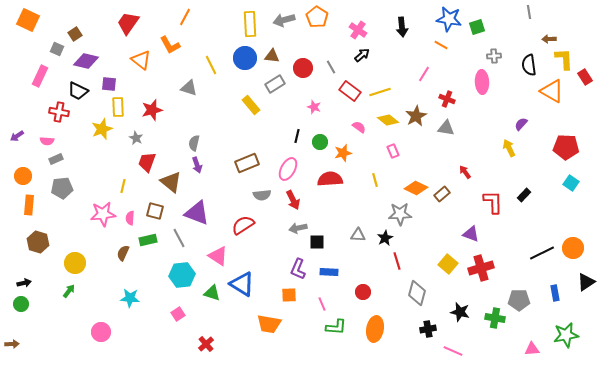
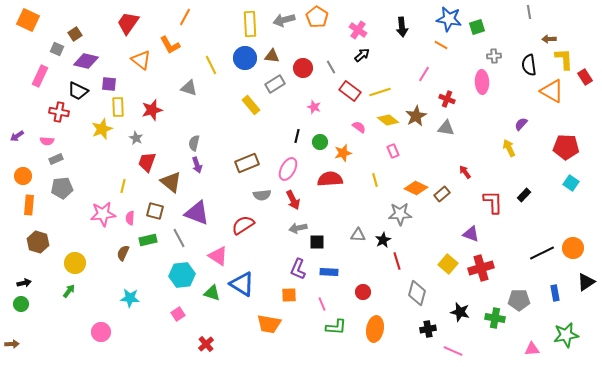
black star at (385, 238): moved 2 px left, 2 px down
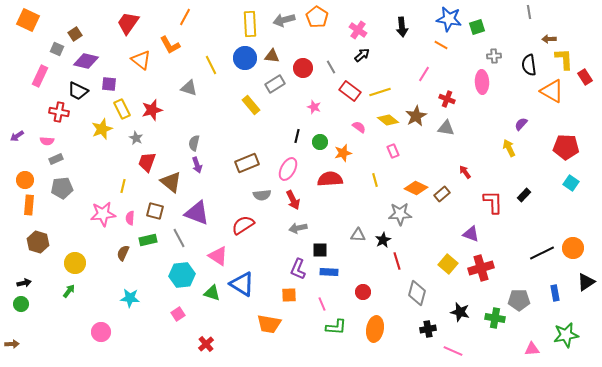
yellow rectangle at (118, 107): moved 4 px right, 2 px down; rotated 24 degrees counterclockwise
orange circle at (23, 176): moved 2 px right, 4 px down
black square at (317, 242): moved 3 px right, 8 px down
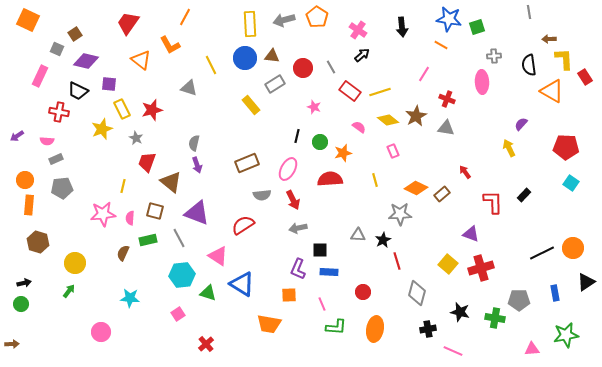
green triangle at (212, 293): moved 4 px left
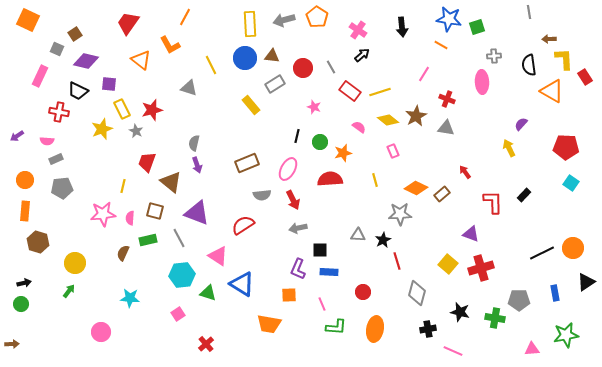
gray star at (136, 138): moved 7 px up
orange rectangle at (29, 205): moved 4 px left, 6 px down
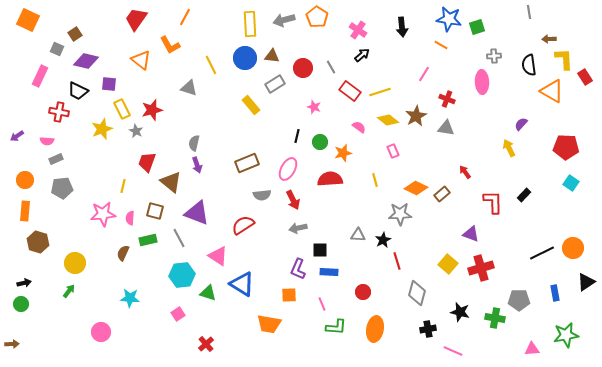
red trapezoid at (128, 23): moved 8 px right, 4 px up
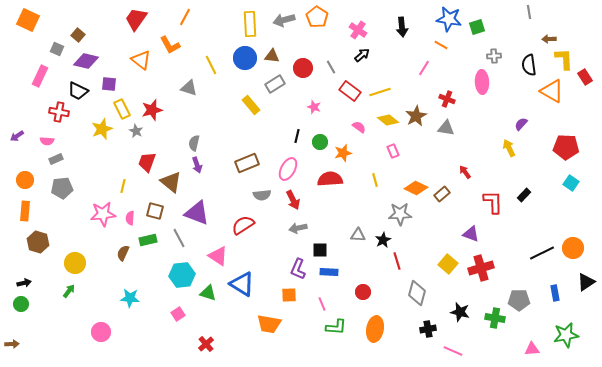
brown square at (75, 34): moved 3 px right, 1 px down; rotated 16 degrees counterclockwise
pink line at (424, 74): moved 6 px up
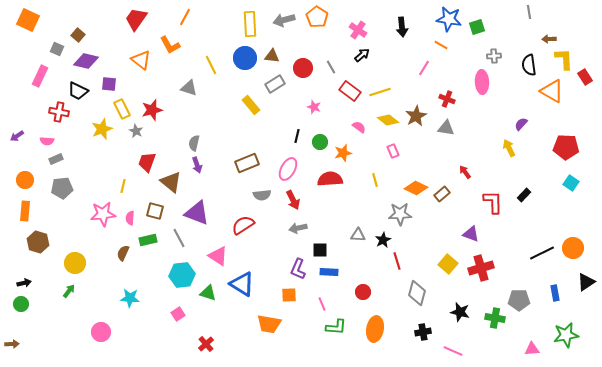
black cross at (428, 329): moved 5 px left, 3 px down
